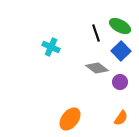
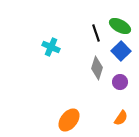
gray diamond: rotated 70 degrees clockwise
orange ellipse: moved 1 px left, 1 px down
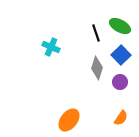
blue square: moved 4 px down
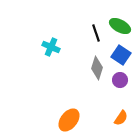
blue square: rotated 12 degrees counterclockwise
purple circle: moved 2 px up
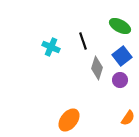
black line: moved 13 px left, 8 px down
blue square: moved 1 px right, 1 px down; rotated 18 degrees clockwise
orange semicircle: moved 7 px right
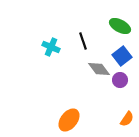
gray diamond: moved 2 px right, 1 px down; rotated 55 degrees counterclockwise
orange semicircle: moved 1 px left, 1 px down
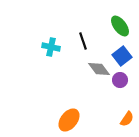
green ellipse: rotated 25 degrees clockwise
cyan cross: rotated 12 degrees counterclockwise
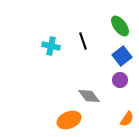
cyan cross: moved 1 px up
gray diamond: moved 10 px left, 27 px down
orange ellipse: rotated 30 degrees clockwise
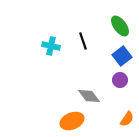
orange ellipse: moved 3 px right, 1 px down
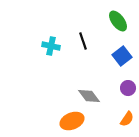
green ellipse: moved 2 px left, 5 px up
purple circle: moved 8 px right, 8 px down
